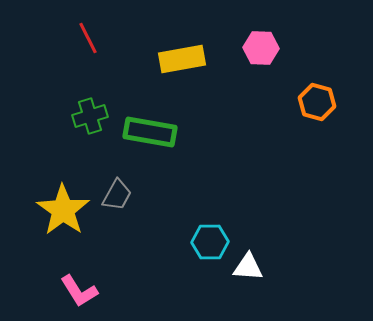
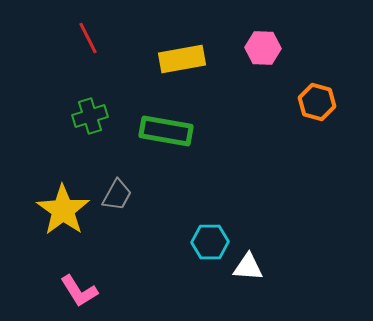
pink hexagon: moved 2 px right
green rectangle: moved 16 px right, 1 px up
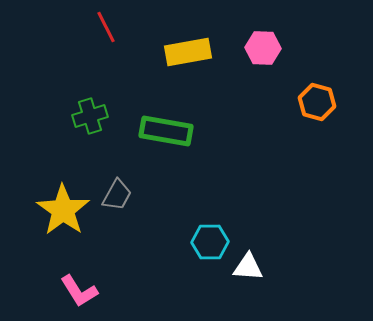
red line: moved 18 px right, 11 px up
yellow rectangle: moved 6 px right, 7 px up
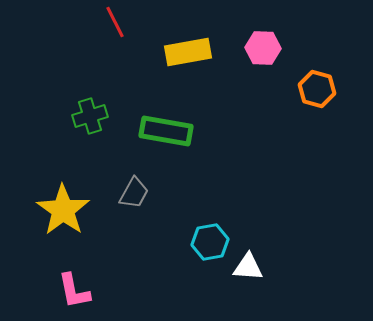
red line: moved 9 px right, 5 px up
orange hexagon: moved 13 px up
gray trapezoid: moved 17 px right, 2 px up
cyan hexagon: rotated 9 degrees counterclockwise
pink L-shape: moved 5 px left; rotated 21 degrees clockwise
